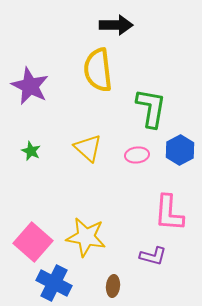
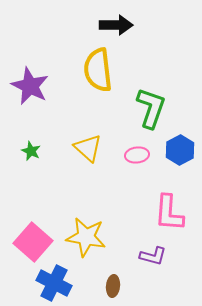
green L-shape: rotated 9 degrees clockwise
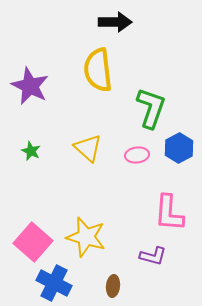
black arrow: moved 1 px left, 3 px up
blue hexagon: moved 1 px left, 2 px up
yellow star: rotated 6 degrees clockwise
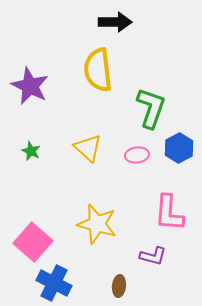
yellow star: moved 11 px right, 13 px up
brown ellipse: moved 6 px right
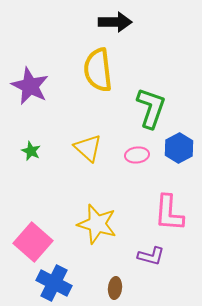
purple L-shape: moved 2 px left
brown ellipse: moved 4 px left, 2 px down
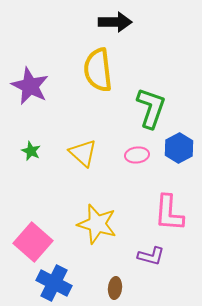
yellow triangle: moved 5 px left, 5 px down
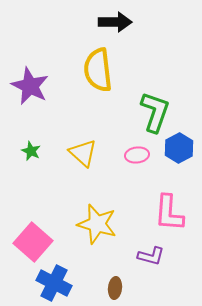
green L-shape: moved 4 px right, 4 px down
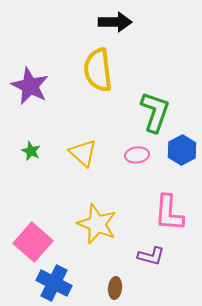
blue hexagon: moved 3 px right, 2 px down
yellow star: rotated 6 degrees clockwise
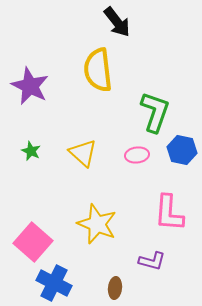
black arrow: moved 2 px right; rotated 52 degrees clockwise
blue hexagon: rotated 20 degrees counterclockwise
purple L-shape: moved 1 px right, 5 px down
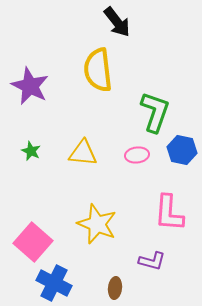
yellow triangle: rotated 36 degrees counterclockwise
